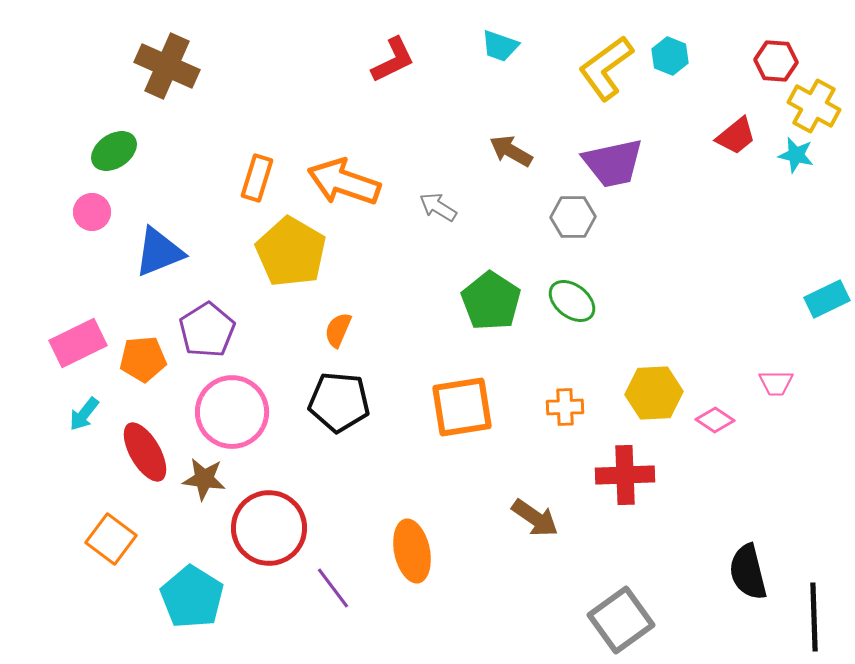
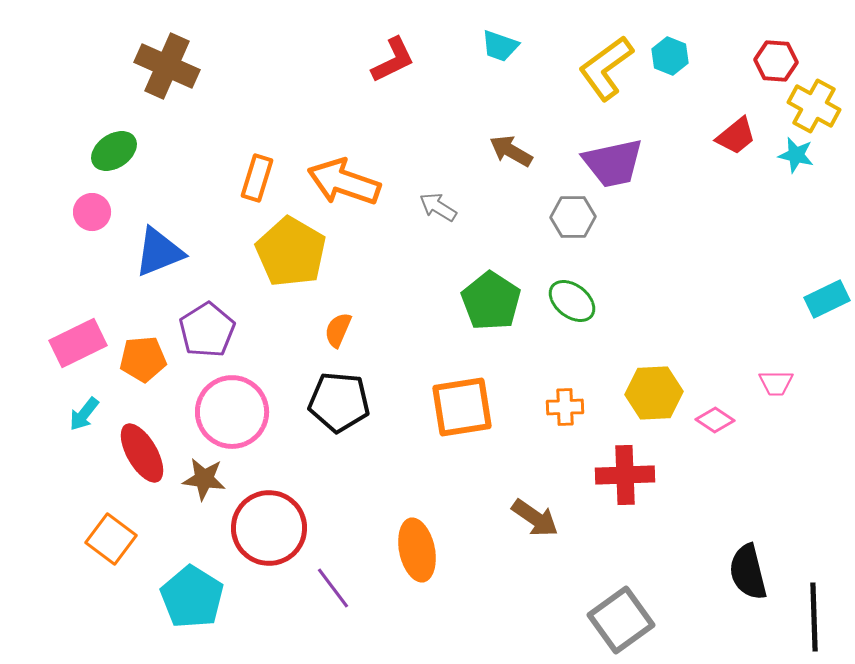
red ellipse at (145, 452): moved 3 px left, 1 px down
orange ellipse at (412, 551): moved 5 px right, 1 px up
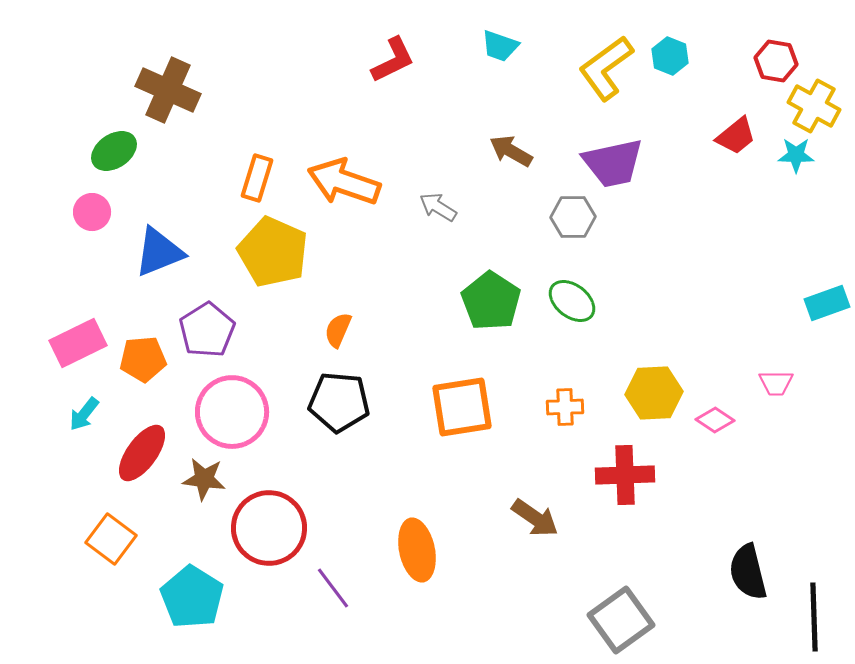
red hexagon at (776, 61): rotated 6 degrees clockwise
brown cross at (167, 66): moved 1 px right, 24 px down
cyan star at (796, 155): rotated 12 degrees counterclockwise
yellow pentagon at (291, 252): moved 18 px left; rotated 6 degrees counterclockwise
cyan rectangle at (827, 299): moved 4 px down; rotated 6 degrees clockwise
red ellipse at (142, 453): rotated 66 degrees clockwise
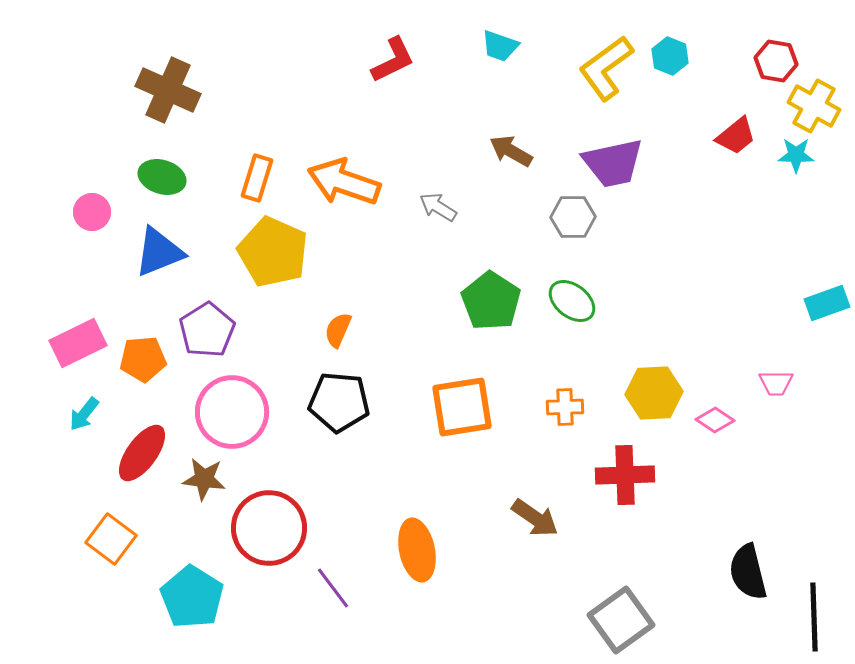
green ellipse at (114, 151): moved 48 px right, 26 px down; rotated 51 degrees clockwise
